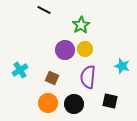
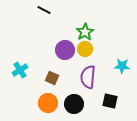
green star: moved 4 px right, 7 px down
cyan star: rotated 14 degrees counterclockwise
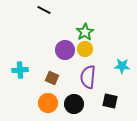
cyan cross: rotated 28 degrees clockwise
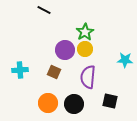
cyan star: moved 3 px right, 6 px up
brown square: moved 2 px right, 6 px up
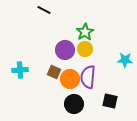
orange circle: moved 22 px right, 24 px up
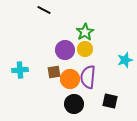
cyan star: rotated 21 degrees counterclockwise
brown square: rotated 32 degrees counterclockwise
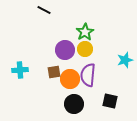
purple semicircle: moved 2 px up
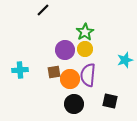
black line: moved 1 px left; rotated 72 degrees counterclockwise
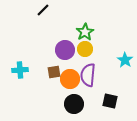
cyan star: rotated 21 degrees counterclockwise
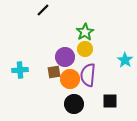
purple circle: moved 7 px down
black square: rotated 14 degrees counterclockwise
